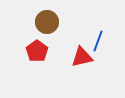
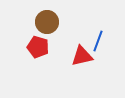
red pentagon: moved 1 px right, 4 px up; rotated 20 degrees counterclockwise
red triangle: moved 1 px up
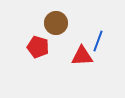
brown circle: moved 9 px right, 1 px down
red triangle: rotated 10 degrees clockwise
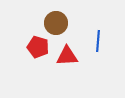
blue line: rotated 15 degrees counterclockwise
red triangle: moved 15 px left
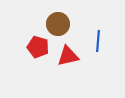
brown circle: moved 2 px right, 1 px down
red triangle: moved 1 px right; rotated 10 degrees counterclockwise
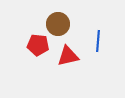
red pentagon: moved 2 px up; rotated 10 degrees counterclockwise
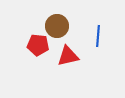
brown circle: moved 1 px left, 2 px down
blue line: moved 5 px up
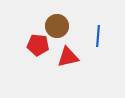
red triangle: moved 1 px down
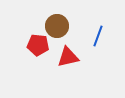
blue line: rotated 15 degrees clockwise
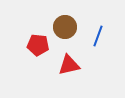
brown circle: moved 8 px right, 1 px down
red triangle: moved 1 px right, 8 px down
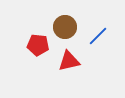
blue line: rotated 25 degrees clockwise
red triangle: moved 4 px up
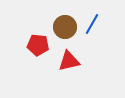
blue line: moved 6 px left, 12 px up; rotated 15 degrees counterclockwise
